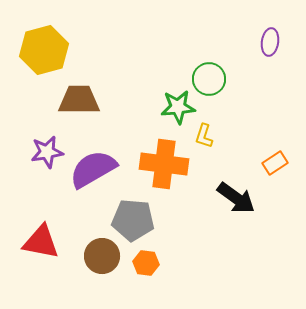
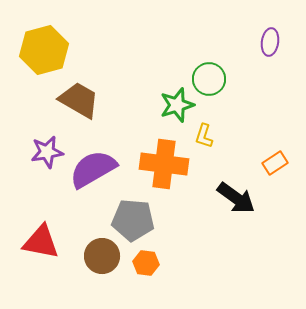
brown trapezoid: rotated 30 degrees clockwise
green star: moved 1 px left, 2 px up; rotated 12 degrees counterclockwise
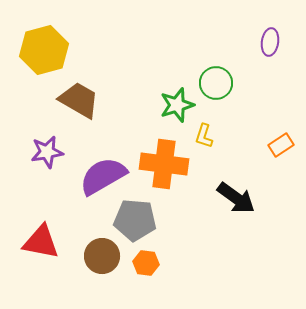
green circle: moved 7 px right, 4 px down
orange rectangle: moved 6 px right, 18 px up
purple semicircle: moved 10 px right, 7 px down
gray pentagon: moved 2 px right
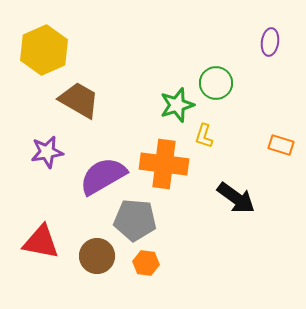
yellow hexagon: rotated 9 degrees counterclockwise
orange rectangle: rotated 50 degrees clockwise
brown circle: moved 5 px left
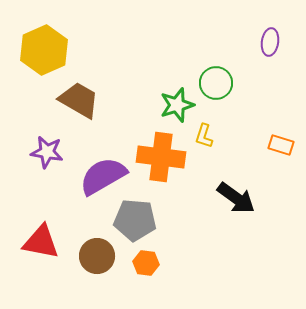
purple star: rotated 20 degrees clockwise
orange cross: moved 3 px left, 7 px up
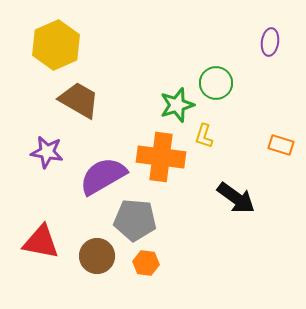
yellow hexagon: moved 12 px right, 5 px up
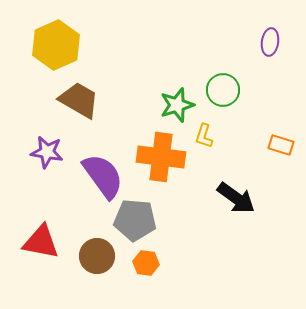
green circle: moved 7 px right, 7 px down
purple semicircle: rotated 84 degrees clockwise
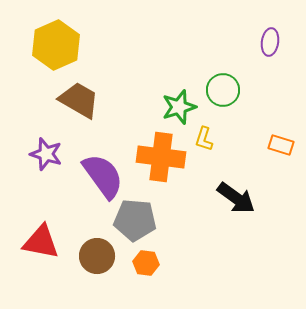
green star: moved 2 px right, 2 px down
yellow L-shape: moved 3 px down
purple star: moved 1 px left, 2 px down; rotated 8 degrees clockwise
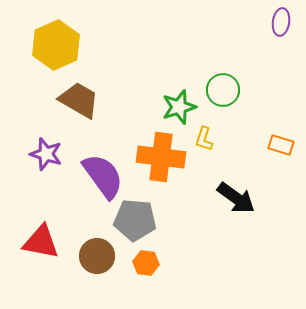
purple ellipse: moved 11 px right, 20 px up
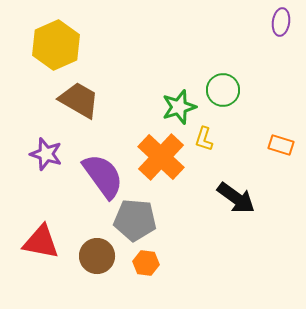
orange cross: rotated 36 degrees clockwise
